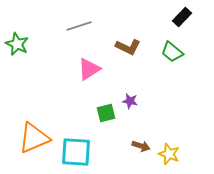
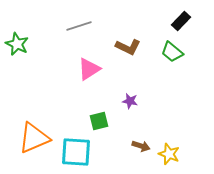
black rectangle: moved 1 px left, 4 px down
green square: moved 7 px left, 8 px down
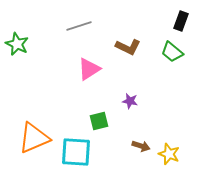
black rectangle: rotated 24 degrees counterclockwise
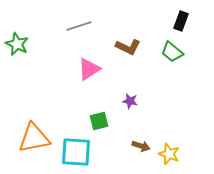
orange triangle: rotated 12 degrees clockwise
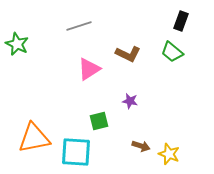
brown L-shape: moved 7 px down
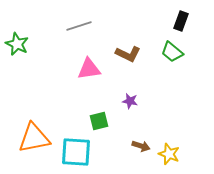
pink triangle: rotated 25 degrees clockwise
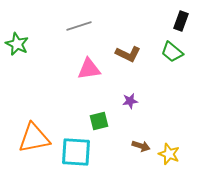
purple star: rotated 21 degrees counterclockwise
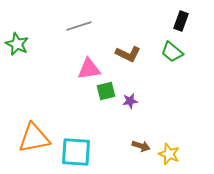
green square: moved 7 px right, 30 px up
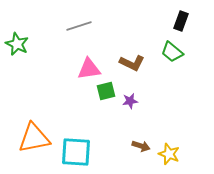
brown L-shape: moved 4 px right, 9 px down
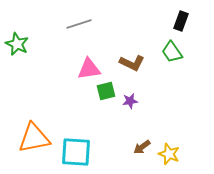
gray line: moved 2 px up
green trapezoid: rotated 15 degrees clockwise
brown arrow: moved 1 px right, 1 px down; rotated 126 degrees clockwise
